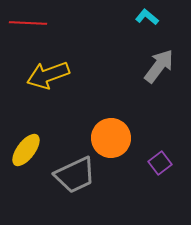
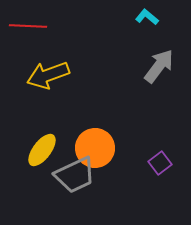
red line: moved 3 px down
orange circle: moved 16 px left, 10 px down
yellow ellipse: moved 16 px right
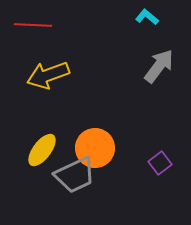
red line: moved 5 px right, 1 px up
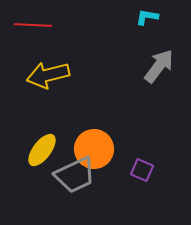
cyan L-shape: rotated 30 degrees counterclockwise
yellow arrow: rotated 6 degrees clockwise
orange circle: moved 1 px left, 1 px down
purple square: moved 18 px left, 7 px down; rotated 30 degrees counterclockwise
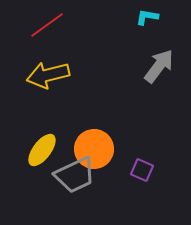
red line: moved 14 px right; rotated 39 degrees counterclockwise
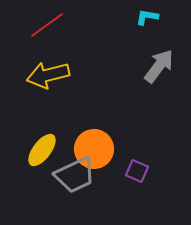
purple square: moved 5 px left, 1 px down
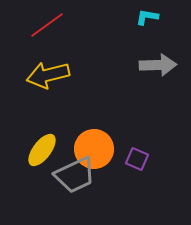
gray arrow: moved 1 px left, 1 px up; rotated 51 degrees clockwise
purple square: moved 12 px up
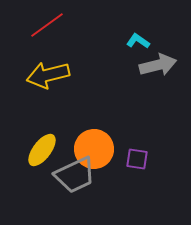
cyan L-shape: moved 9 px left, 24 px down; rotated 25 degrees clockwise
gray arrow: rotated 12 degrees counterclockwise
purple square: rotated 15 degrees counterclockwise
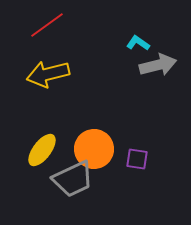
cyan L-shape: moved 2 px down
yellow arrow: moved 1 px up
gray trapezoid: moved 2 px left, 4 px down
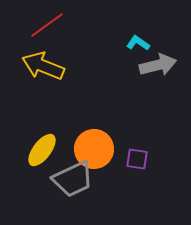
yellow arrow: moved 5 px left, 8 px up; rotated 36 degrees clockwise
